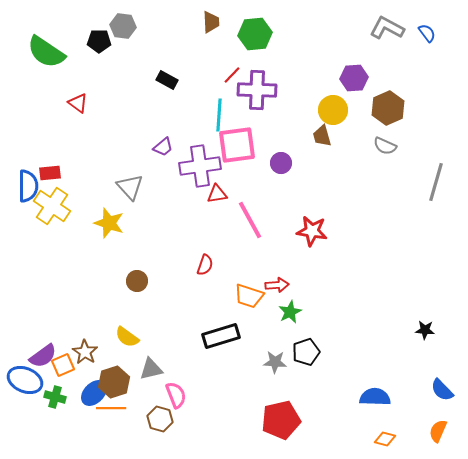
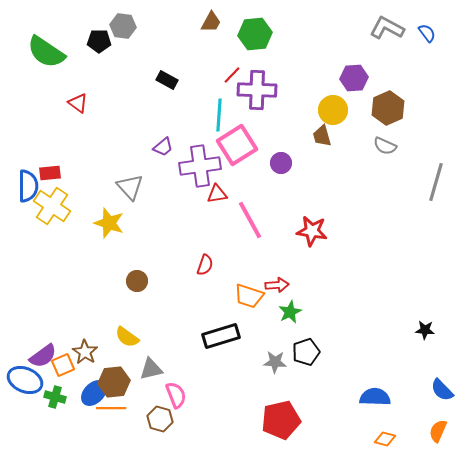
brown trapezoid at (211, 22): rotated 30 degrees clockwise
pink square at (237, 145): rotated 24 degrees counterclockwise
brown hexagon at (114, 382): rotated 12 degrees clockwise
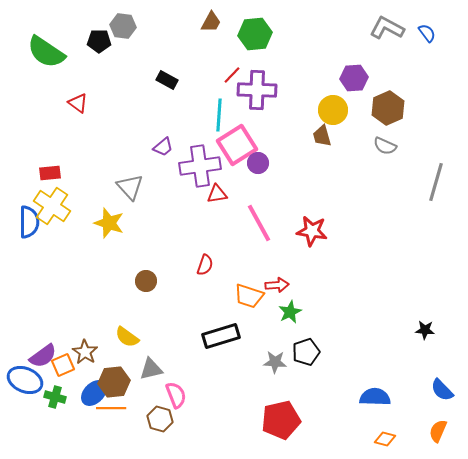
purple circle at (281, 163): moved 23 px left
blue semicircle at (28, 186): moved 1 px right, 36 px down
pink line at (250, 220): moved 9 px right, 3 px down
brown circle at (137, 281): moved 9 px right
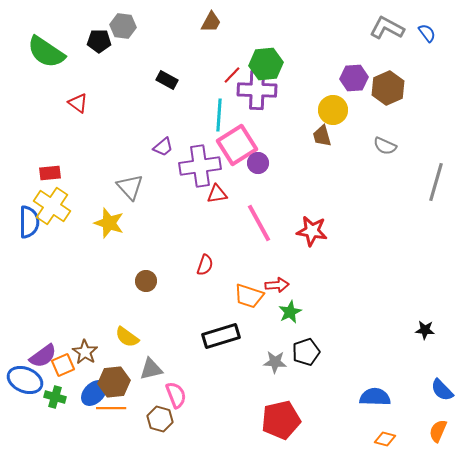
green hexagon at (255, 34): moved 11 px right, 30 px down
brown hexagon at (388, 108): moved 20 px up
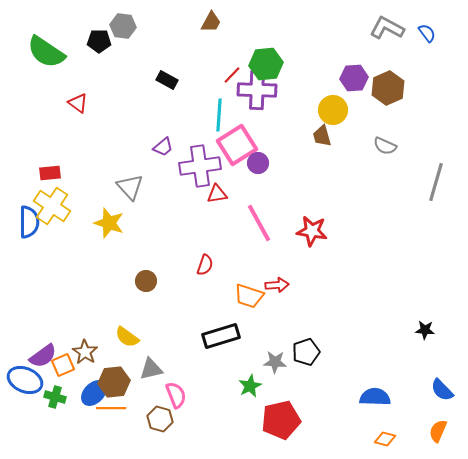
green star at (290, 312): moved 40 px left, 74 px down
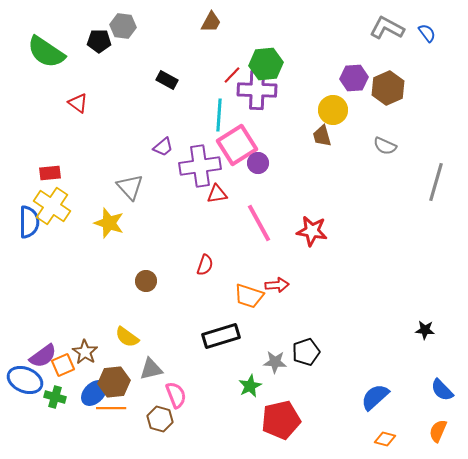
blue semicircle at (375, 397): rotated 44 degrees counterclockwise
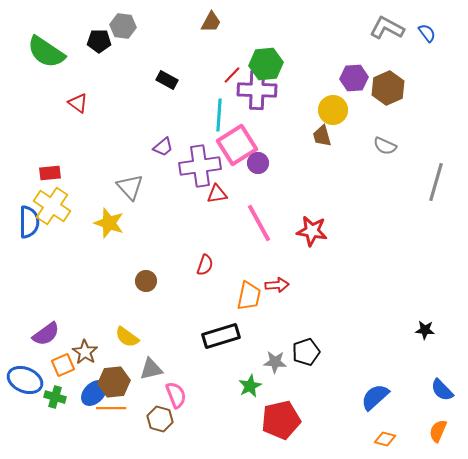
orange trapezoid at (249, 296): rotated 96 degrees counterclockwise
purple semicircle at (43, 356): moved 3 px right, 22 px up
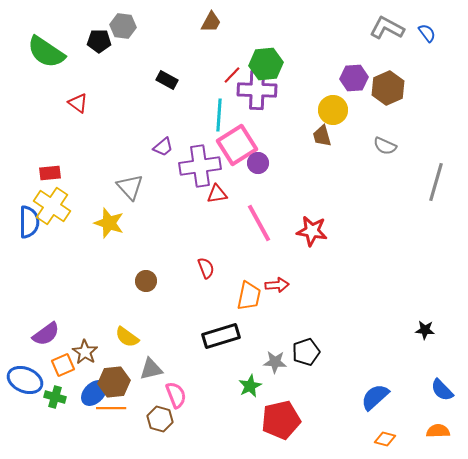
red semicircle at (205, 265): moved 1 px right, 3 px down; rotated 40 degrees counterclockwise
orange semicircle at (438, 431): rotated 65 degrees clockwise
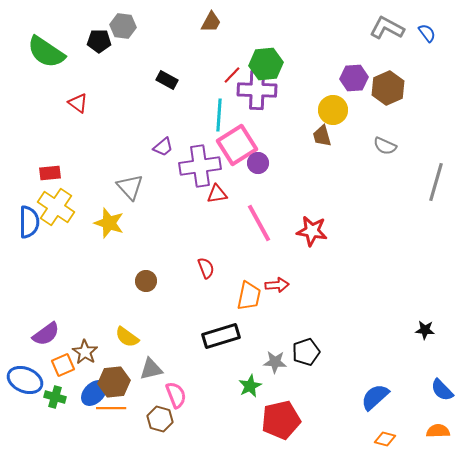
yellow cross at (52, 206): moved 4 px right, 1 px down
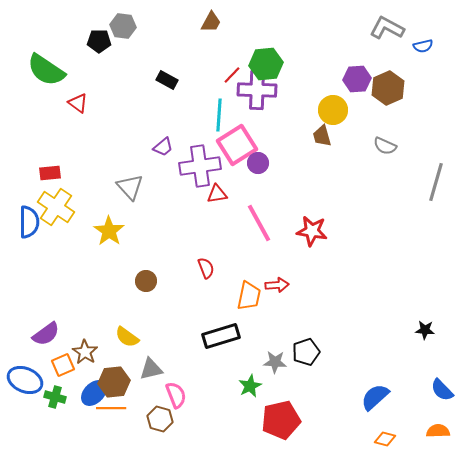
blue semicircle at (427, 33): moved 4 px left, 13 px down; rotated 114 degrees clockwise
green semicircle at (46, 52): moved 18 px down
purple hexagon at (354, 78): moved 3 px right, 1 px down
yellow star at (109, 223): moved 8 px down; rotated 16 degrees clockwise
